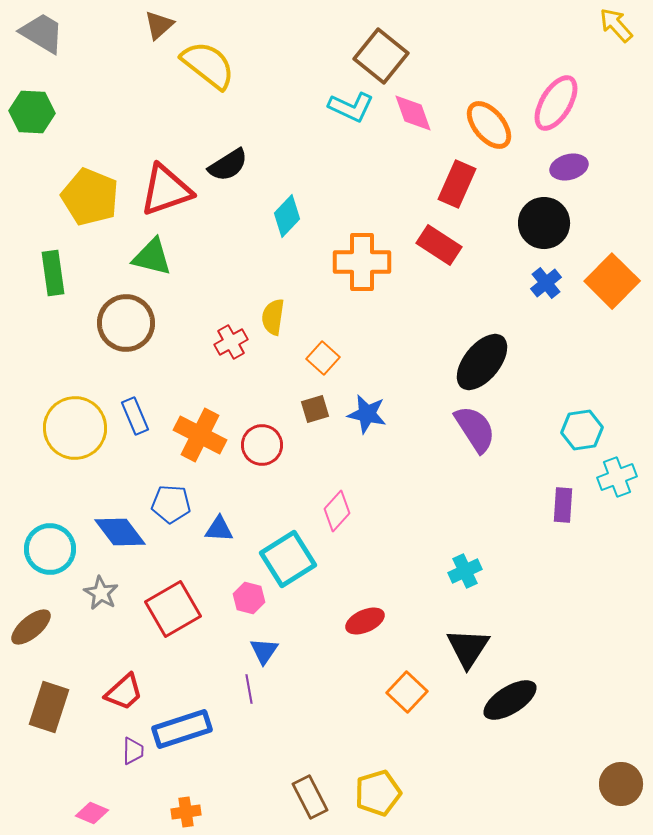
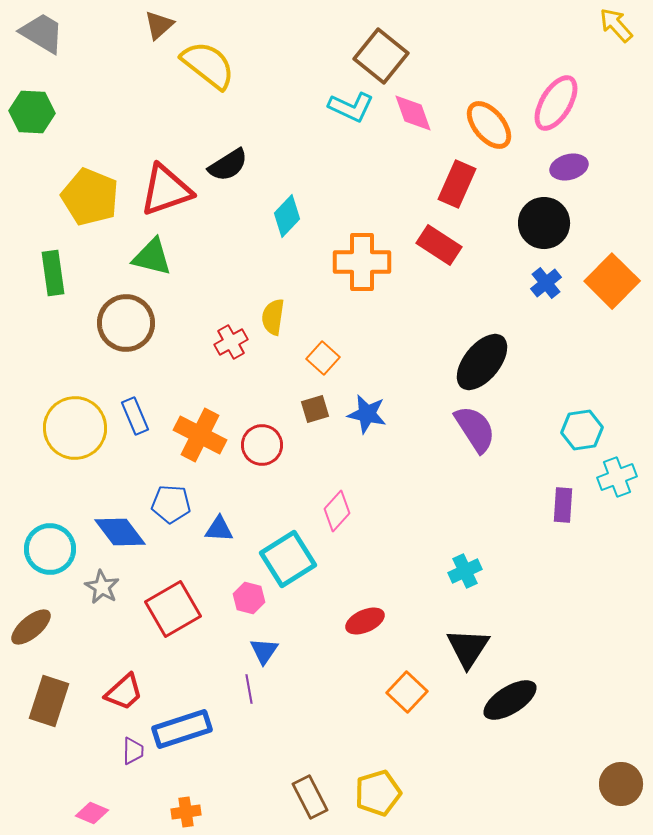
gray star at (101, 593): moved 1 px right, 6 px up
brown rectangle at (49, 707): moved 6 px up
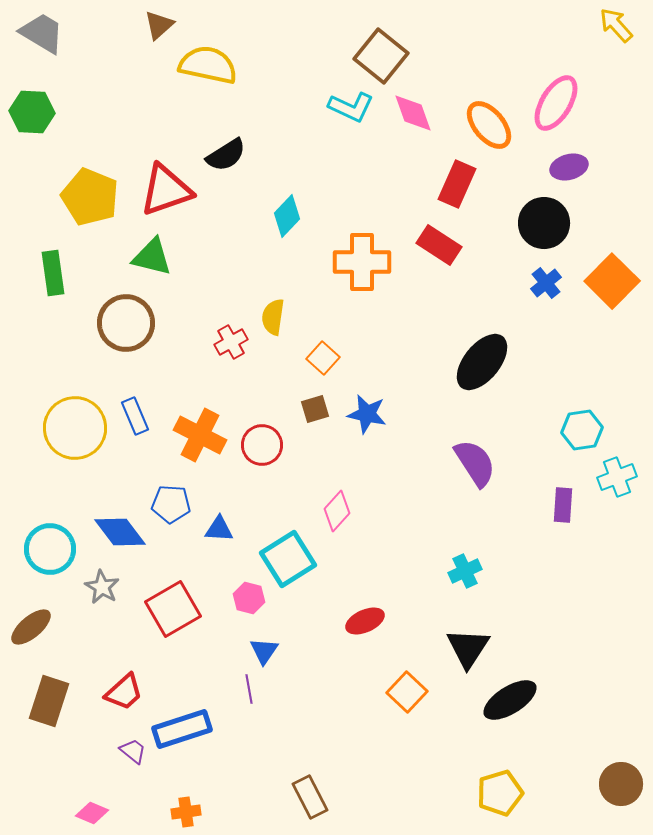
yellow semicircle at (208, 65): rotated 26 degrees counterclockwise
black semicircle at (228, 165): moved 2 px left, 10 px up
purple semicircle at (475, 429): moved 34 px down
purple trapezoid at (133, 751): rotated 52 degrees counterclockwise
yellow pentagon at (378, 793): moved 122 px right
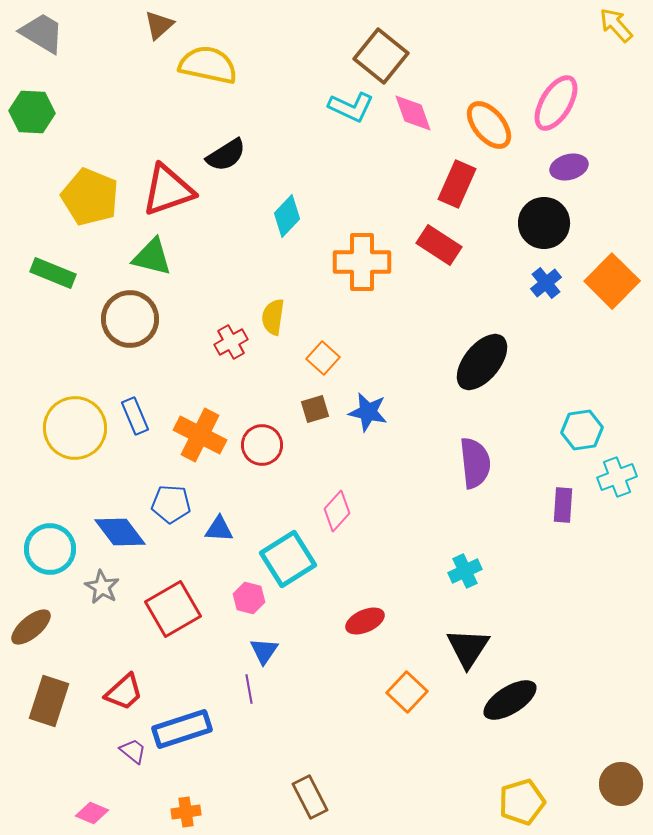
red triangle at (166, 190): moved 2 px right
green rectangle at (53, 273): rotated 60 degrees counterclockwise
brown circle at (126, 323): moved 4 px right, 4 px up
blue star at (367, 414): moved 1 px right, 2 px up
purple semicircle at (475, 463): rotated 27 degrees clockwise
yellow pentagon at (500, 793): moved 22 px right, 9 px down
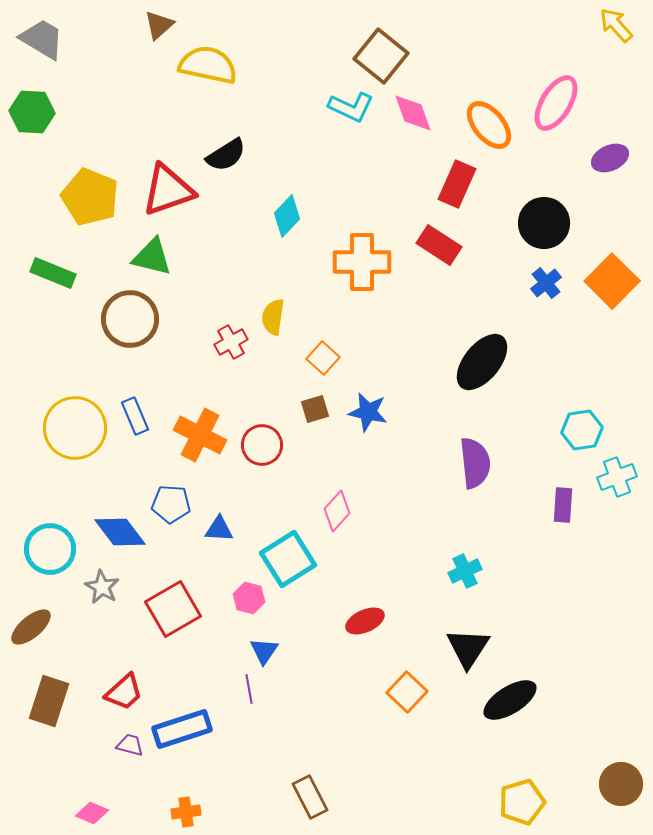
gray trapezoid at (42, 33): moved 6 px down
purple ellipse at (569, 167): moved 41 px right, 9 px up; rotated 9 degrees counterclockwise
purple trapezoid at (133, 751): moved 3 px left, 6 px up; rotated 24 degrees counterclockwise
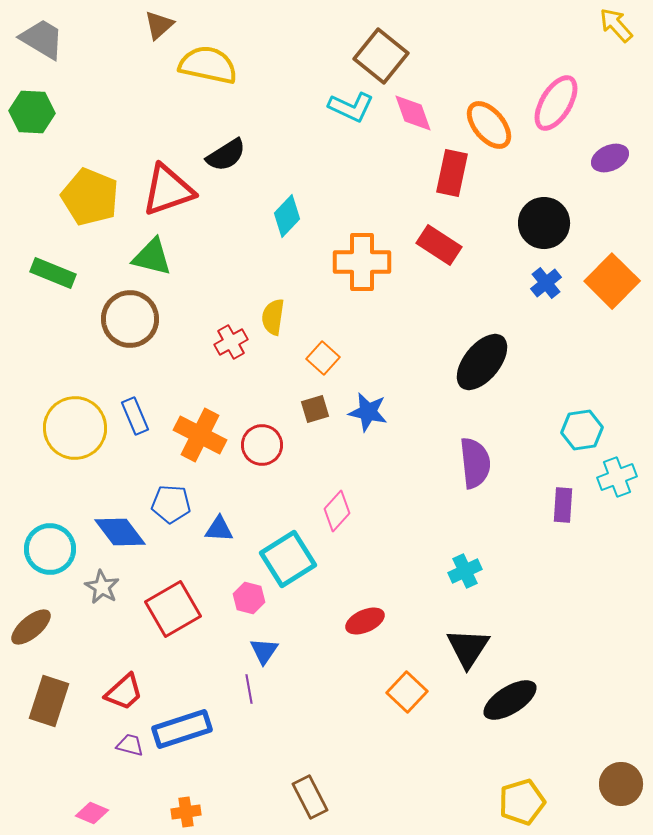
red rectangle at (457, 184): moved 5 px left, 11 px up; rotated 12 degrees counterclockwise
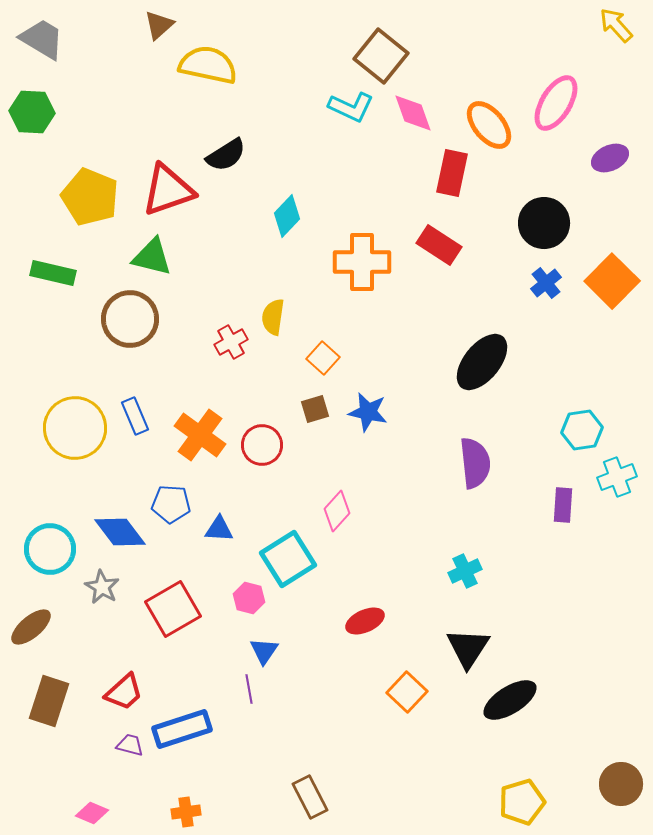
green rectangle at (53, 273): rotated 9 degrees counterclockwise
orange cross at (200, 435): rotated 9 degrees clockwise
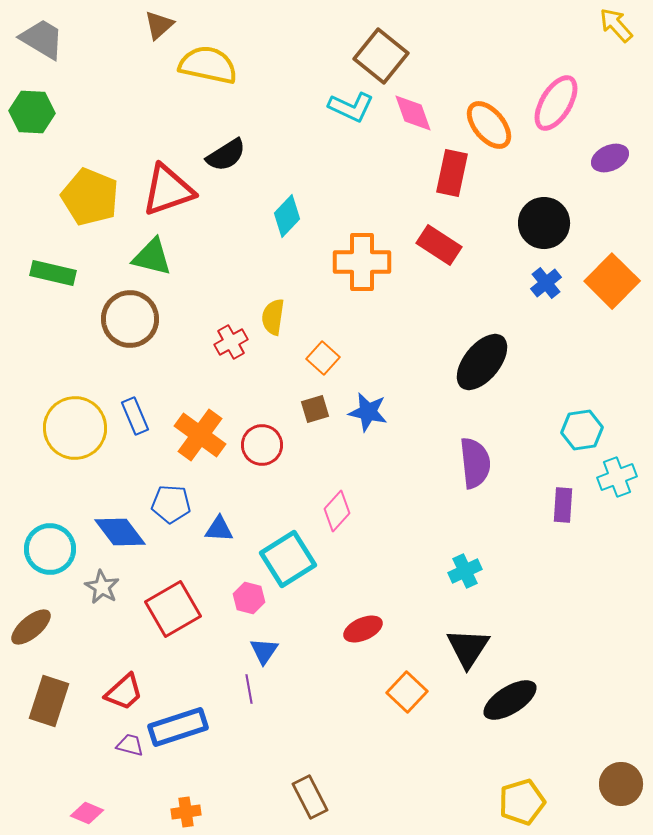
red ellipse at (365, 621): moved 2 px left, 8 px down
blue rectangle at (182, 729): moved 4 px left, 2 px up
pink diamond at (92, 813): moved 5 px left
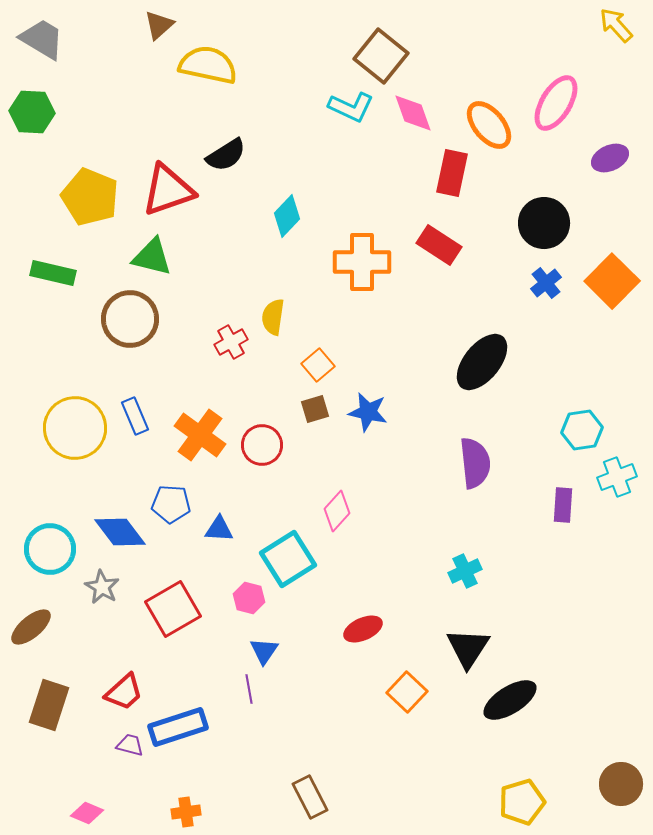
orange square at (323, 358): moved 5 px left, 7 px down; rotated 8 degrees clockwise
brown rectangle at (49, 701): moved 4 px down
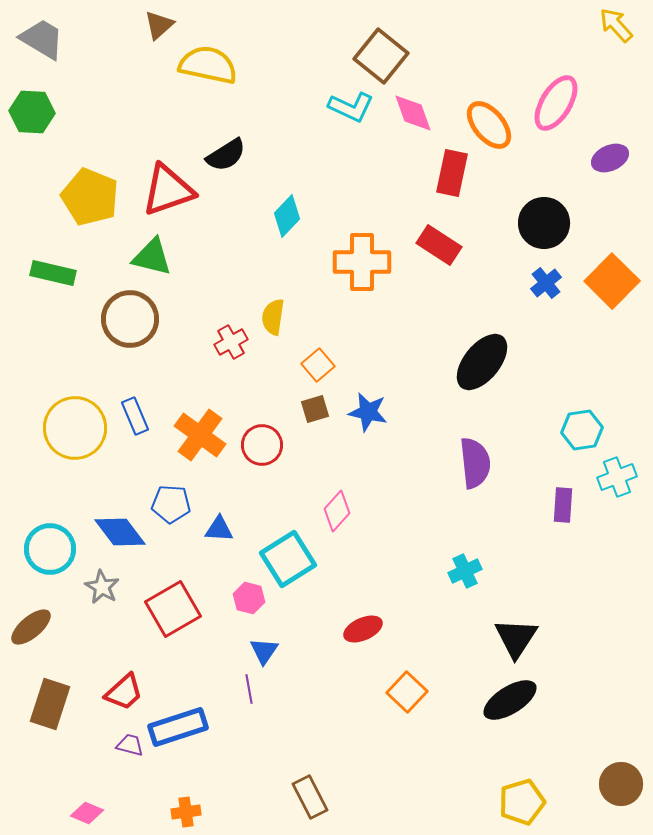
black triangle at (468, 648): moved 48 px right, 10 px up
brown rectangle at (49, 705): moved 1 px right, 1 px up
